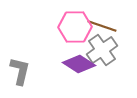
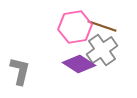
pink hexagon: rotated 8 degrees counterclockwise
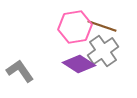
gray cross: moved 1 px right, 1 px down
gray L-shape: rotated 48 degrees counterclockwise
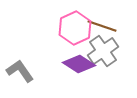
pink hexagon: moved 1 px down; rotated 16 degrees counterclockwise
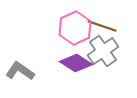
purple diamond: moved 3 px left, 1 px up
gray L-shape: rotated 20 degrees counterclockwise
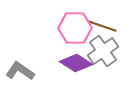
pink hexagon: rotated 24 degrees clockwise
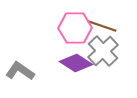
gray cross: rotated 8 degrees counterclockwise
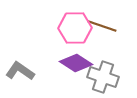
gray cross: moved 26 px down; rotated 28 degrees counterclockwise
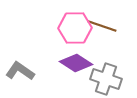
gray cross: moved 3 px right, 2 px down
